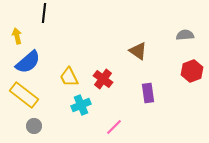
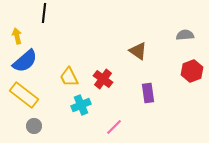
blue semicircle: moved 3 px left, 1 px up
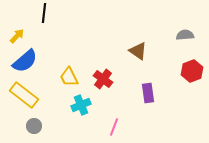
yellow arrow: rotated 56 degrees clockwise
pink line: rotated 24 degrees counterclockwise
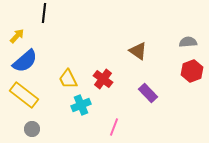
gray semicircle: moved 3 px right, 7 px down
yellow trapezoid: moved 1 px left, 2 px down
purple rectangle: rotated 36 degrees counterclockwise
gray circle: moved 2 px left, 3 px down
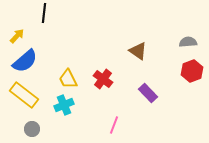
cyan cross: moved 17 px left
pink line: moved 2 px up
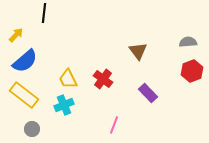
yellow arrow: moved 1 px left, 1 px up
brown triangle: rotated 18 degrees clockwise
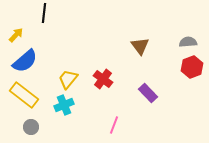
brown triangle: moved 2 px right, 5 px up
red hexagon: moved 4 px up
yellow trapezoid: rotated 65 degrees clockwise
gray circle: moved 1 px left, 2 px up
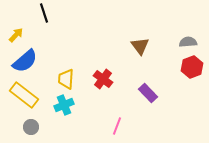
black line: rotated 24 degrees counterclockwise
yellow trapezoid: moved 2 px left; rotated 35 degrees counterclockwise
pink line: moved 3 px right, 1 px down
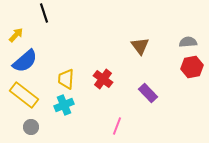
red hexagon: rotated 10 degrees clockwise
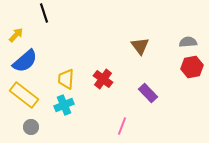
pink line: moved 5 px right
